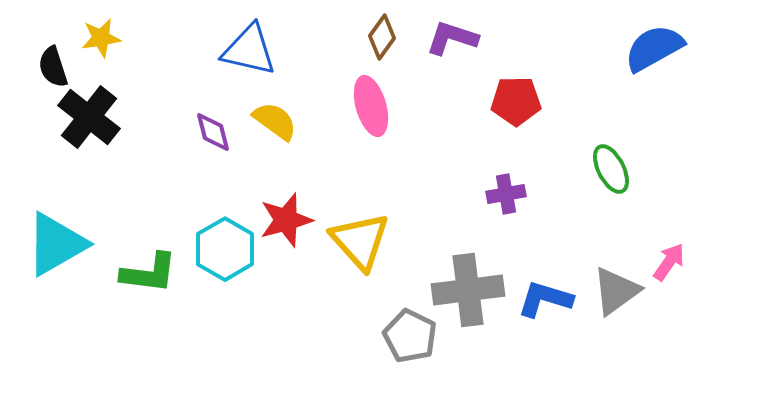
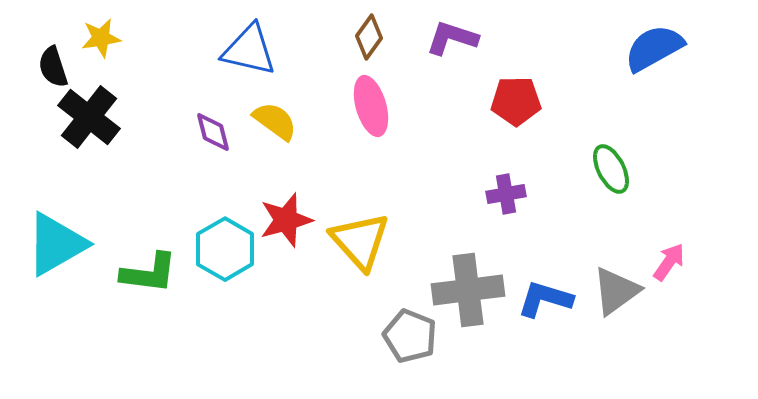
brown diamond: moved 13 px left
gray pentagon: rotated 4 degrees counterclockwise
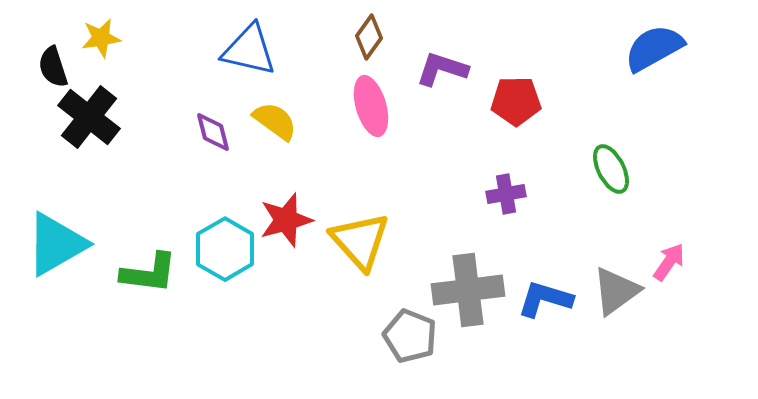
purple L-shape: moved 10 px left, 31 px down
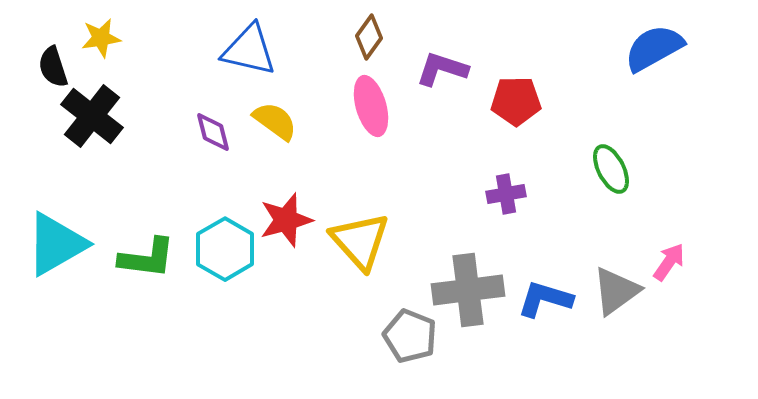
black cross: moved 3 px right, 1 px up
green L-shape: moved 2 px left, 15 px up
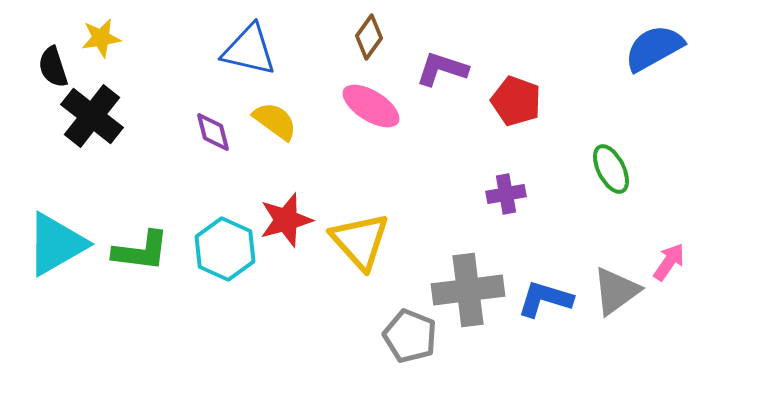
red pentagon: rotated 21 degrees clockwise
pink ellipse: rotated 42 degrees counterclockwise
cyan hexagon: rotated 6 degrees counterclockwise
green L-shape: moved 6 px left, 7 px up
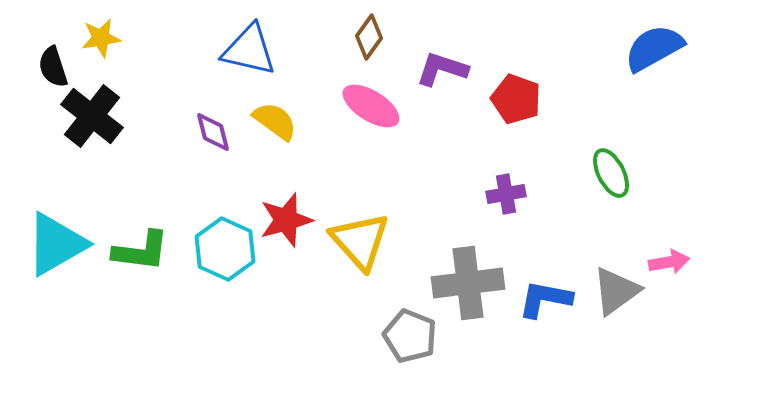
red pentagon: moved 2 px up
green ellipse: moved 4 px down
pink arrow: rotated 45 degrees clockwise
gray cross: moved 7 px up
blue L-shape: rotated 6 degrees counterclockwise
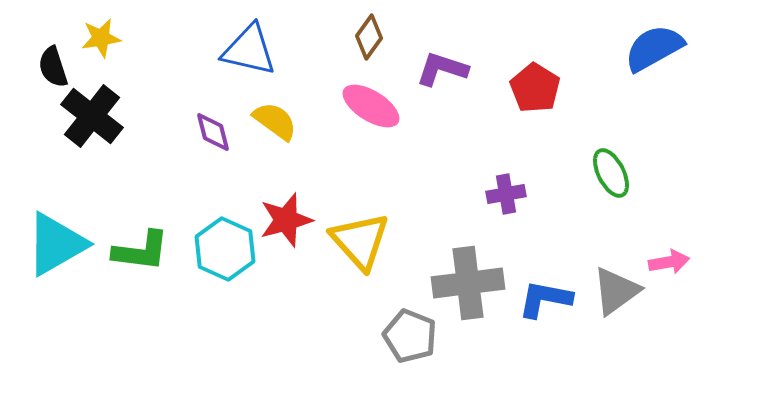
red pentagon: moved 19 px right, 11 px up; rotated 12 degrees clockwise
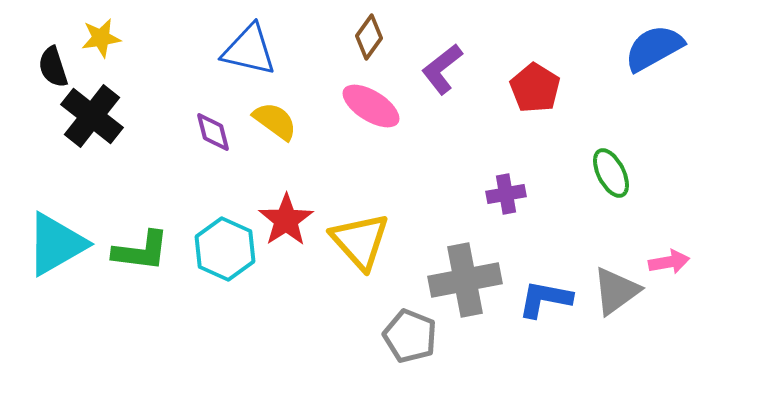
purple L-shape: rotated 56 degrees counterclockwise
red star: rotated 18 degrees counterclockwise
gray cross: moved 3 px left, 3 px up; rotated 4 degrees counterclockwise
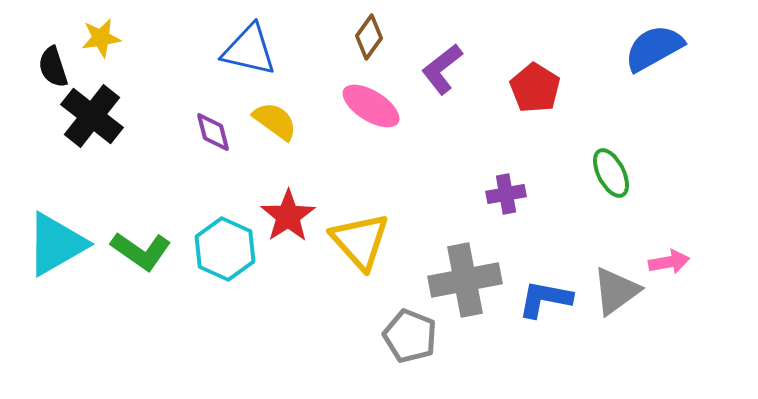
red star: moved 2 px right, 4 px up
green L-shape: rotated 28 degrees clockwise
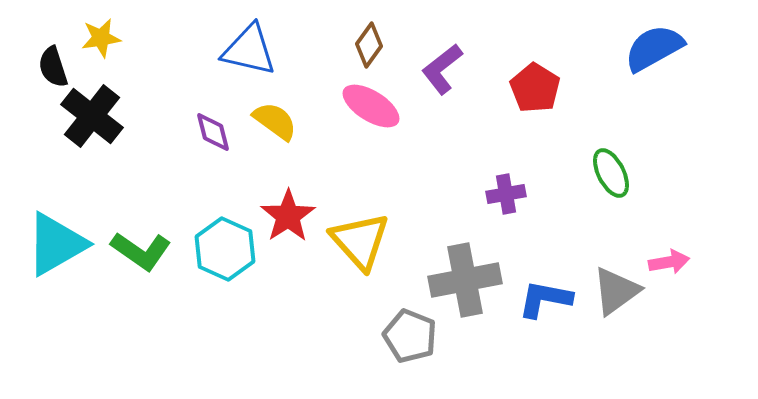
brown diamond: moved 8 px down
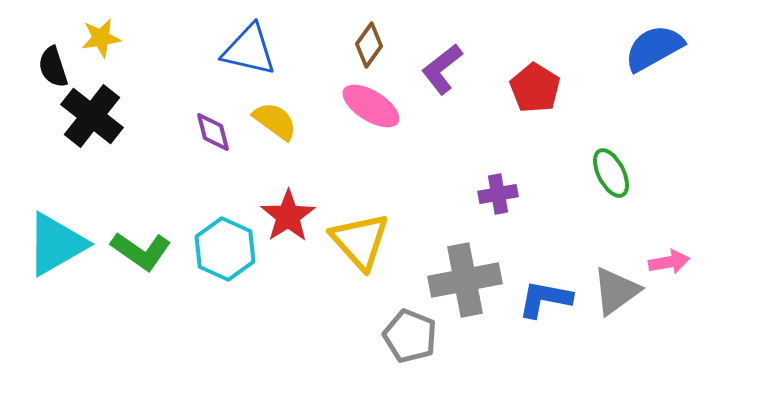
purple cross: moved 8 px left
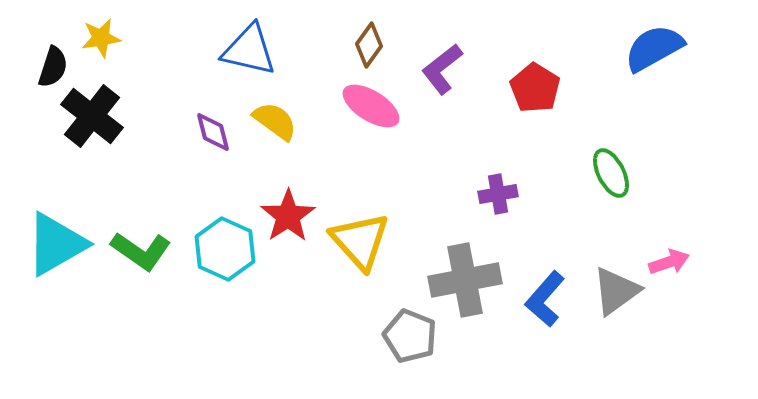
black semicircle: rotated 144 degrees counterclockwise
pink arrow: rotated 9 degrees counterclockwise
blue L-shape: rotated 60 degrees counterclockwise
